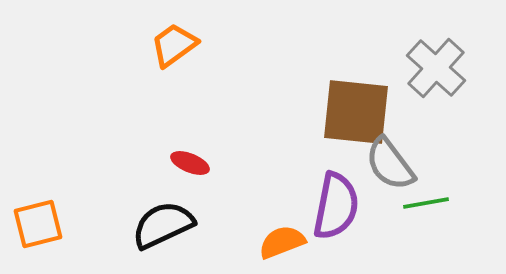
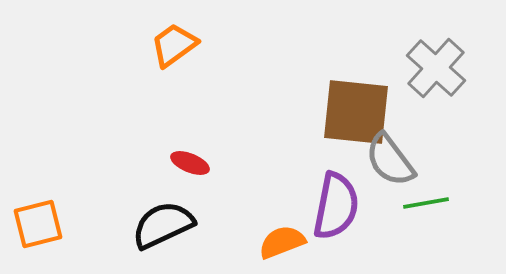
gray semicircle: moved 4 px up
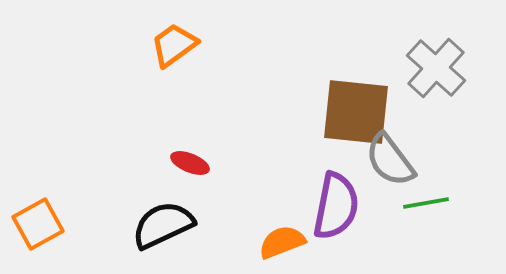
orange square: rotated 15 degrees counterclockwise
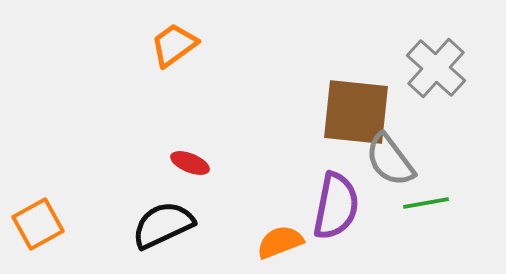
orange semicircle: moved 2 px left
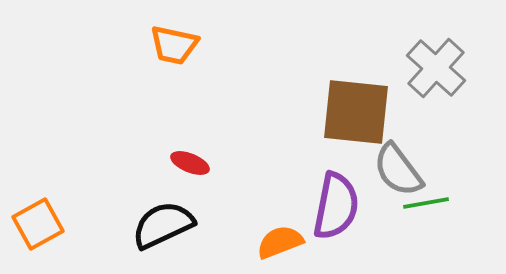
orange trapezoid: rotated 132 degrees counterclockwise
gray semicircle: moved 8 px right, 10 px down
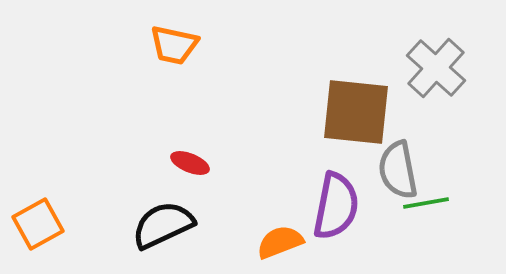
gray semicircle: rotated 26 degrees clockwise
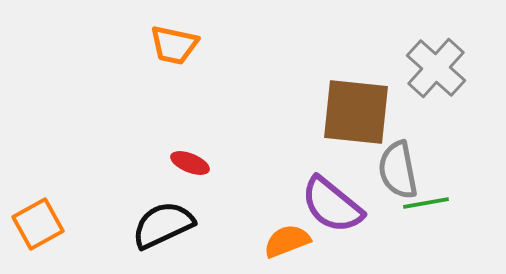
purple semicircle: moved 4 px left, 1 px up; rotated 118 degrees clockwise
orange semicircle: moved 7 px right, 1 px up
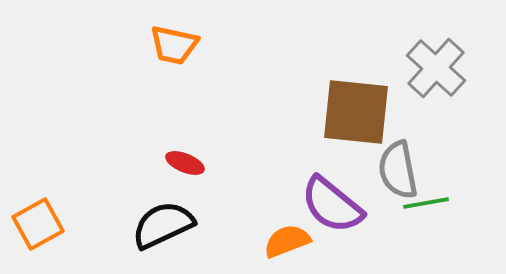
red ellipse: moved 5 px left
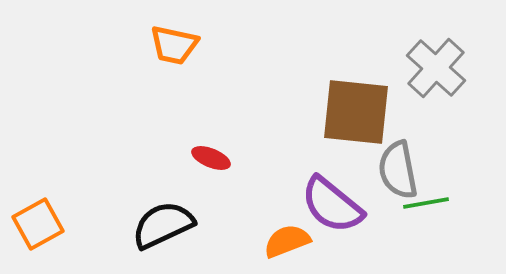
red ellipse: moved 26 px right, 5 px up
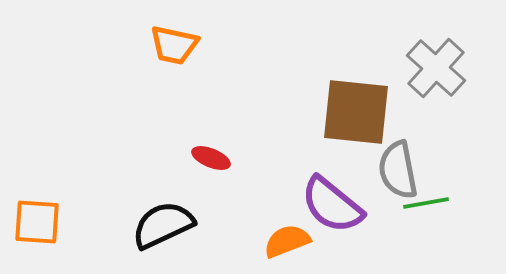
orange square: moved 1 px left, 2 px up; rotated 33 degrees clockwise
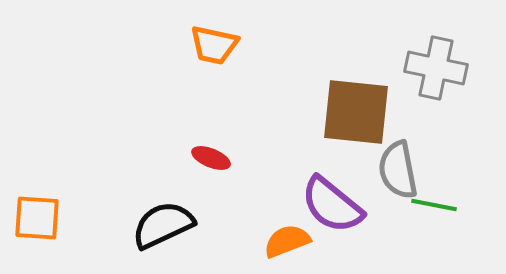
orange trapezoid: moved 40 px right
gray cross: rotated 30 degrees counterclockwise
green line: moved 8 px right, 2 px down; rotated 21 degrees clockwise
orange square: moved 4 px up
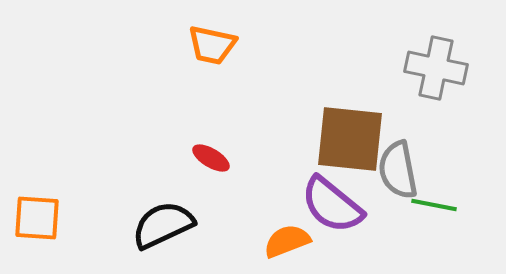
orange trapezoid: moved 2 px left
brown square: moved 6 px left, 27 px down
red ellipse: rotated 9 degrees clockwise
